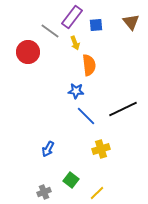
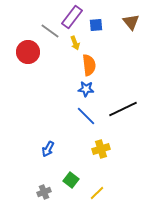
blue star: moved 10 px right, 2 px up
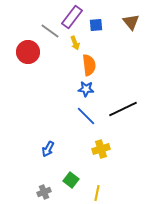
yellow line: rotated 35 degrees counterclockwise
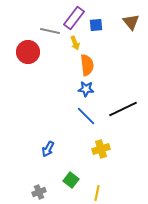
purple rectangle: moved 2 px right, 1 px down
gray line: rotated 24 degrees counterclockwise
orange semicircle: moved 2 px left
gray cross: moved 5 px left
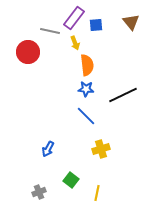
black line: moved 14 px up
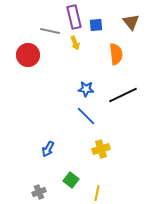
purple rectangle: moved 1 px up; rotated 50 degrees counterclockwise
red circle: moved 3 px down
orange semicircle: moved 29 px right, 11 px up
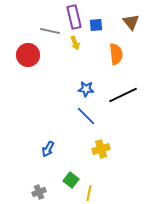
yellow line: moved 8 px left
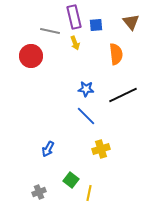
red circle: moved 3 px right, 1 px down
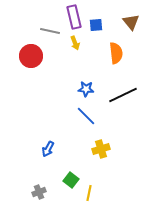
orange semicircle: moved 1 px up
